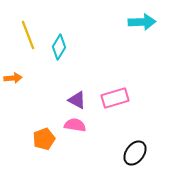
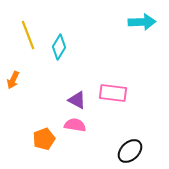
orange arrow: moved 2 px down; rotated 120 degrees clockwise
pink rectangle: moved 2 px left, 5 px up; rotated 24 degrees clockwise
black ellipse: moved 5 px left, 2 px up; rotated 10 degrees clockwise
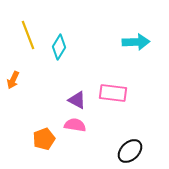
cyan arrow: moved 6 px left, 20 px down
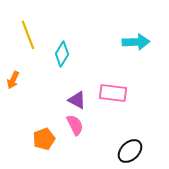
cyan diamond: moved 3 px right, 7 px down
pink semicircle: rotated 55 degrees clockwise
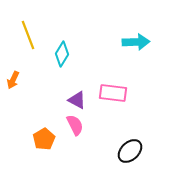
orange pentagon: rotated 10 degrees counterclockwise
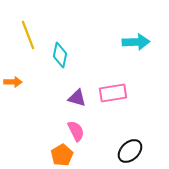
cyan diamond: moved 2 px left, 1 px down; rotated 20 degrees counterclockwise
orange arrow: moved 2 px down; rotated 114 degrees counterclockwise
pink rectangle: rotated 16 degrees counterclockwise
purple triangle: moved 2 px up; rotated 12 degrees counterclockwise
pink semicircle: moved 1 px right, 6 px down
orange pentagon: moved 18 px right, 16 px down
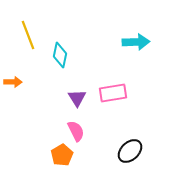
purple triangle: rotated 42 degrees clockwise
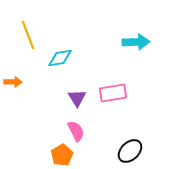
cyan diamond: moved 3 px down; rotated 70 degrees clockwise
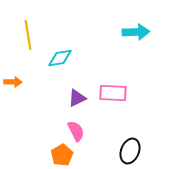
yellow line: rotated 12 degrees clockwise
cyan arrow: moved 10 px up
pink rectangle: rotated 12 degrees clockwise
purple triangle: rotated 36 degrees clockwise
black ellipse: rotated 25 degrees counterclockwise
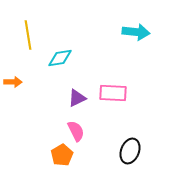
cyan arrow: rotated 8 degrees clockwise
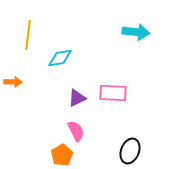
yellow line: rotated 16 degrees clockwise
